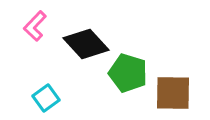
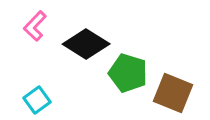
black diamond: rotated 15 degrees counterclockwise
brown square: rotated 21 degrees clockwise
cyan square: moved 9 px left, 2 px down
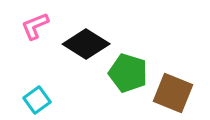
pink L-shape: rotated 24 degrees clockwise
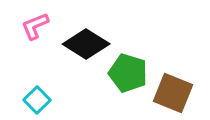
cyan square: rotated 8 degrees counterclockwise
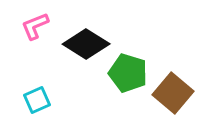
brown square: rotated 18 degrees clockwise
cyan square: rotated 20 degrees clockwise
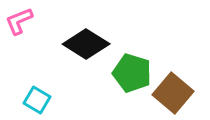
pink L-shape: moved 16 px left, 5 px up
green pentagon: moved 4 px right
cyan square: rotated 36 degrees counterclockwise
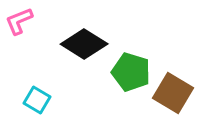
black diamond: moved 2 px left
green pentagon: moved 1 px left, 1 px up
brown square: rotated 9 degrees counterclockwise
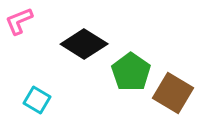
green pentagon: rotated 18 degrees clockwise
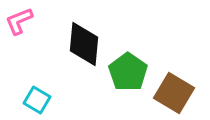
black diamond: rotated 63 degrees clockwise
green pentagon: moved 3 px left
brown square: moved 1 px right
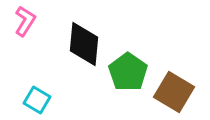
pink L-shape: moved 6 px right; rotated 144 degrees clockwise
brown square: moved 1 px up
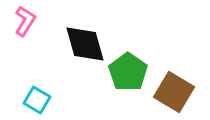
black diamond: moved 1 px right; rotated 21 degrees counterclockwise
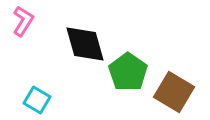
pink L-shape: moved 2 px left
